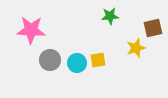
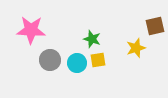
green star: moved 18 px left, 23 px down; rotated 24 degrees clockwise
brown square: moved 2 px right, 2 px up
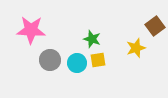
brown square: rotated 24 degrees counterclockwise
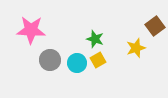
green star: moved 3 px right
yellow square: rotated 21 degrees counterclockwise
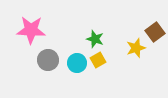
brown square: moved 6 px down
gray circle: moved 2 px left
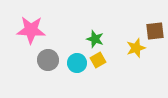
brown square: moved 1 px up; rotated 30 degrees clockwise
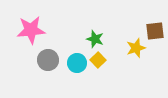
pink star: rotated 8 degrees counterclockwise
yellow square: rotated 14 degrees counterclockwise
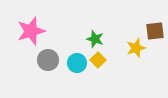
pink star: moved 1 px down; rotated 12 degrees counterclockwise
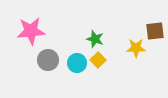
pink star: rotated 12 degrees clockwise
yellow star: rotated 18 degrees clockwise
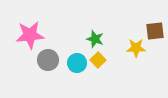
pink star: moved 1 px left, 4 px down
